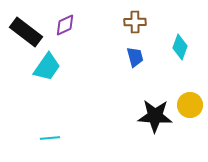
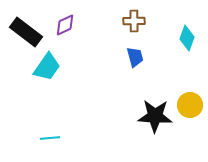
brown cross: moved 1 px left, 1 px up
cyan diamond: moved 7 px right, 9 px up
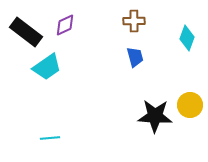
cyan trapezoid: rotated 20 degrees clockwise
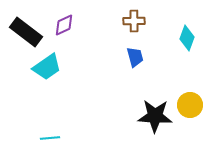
purple diamond: moved 1 px left
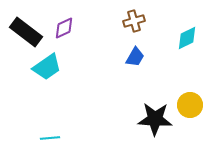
brown cross: rotated 15 degrees counterclockwise
purple diamond: moved 3 px down
cyan diamond: rotated 45 degrees clockwise
blue trapezoid: rotated 45 degrees clockwise
black star: moved 3 px down
